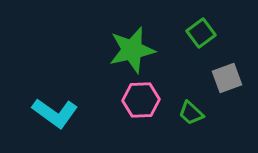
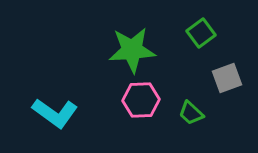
green star: rotated 9 degrees clockwise
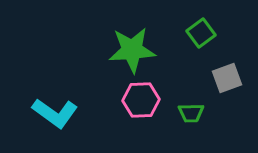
green trapezoid: rotated 44 degrees counterclockwise
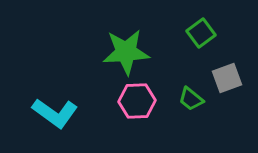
green star: moved 6 px left, 2 px down
pink hexagon: moved 4 px left, 1 px down
green trapezoid: moved 14 px up; rotated 40 degrees clockwise
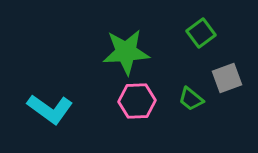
cyan L-shape: moved 5 px left, 4 px up
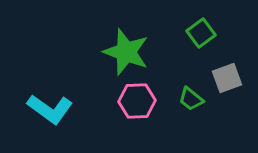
green star: rotated 24 degrees clockwise
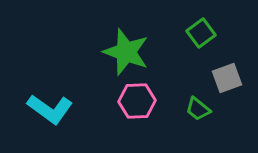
green trapezoid: moved 7 px right, 10 px down
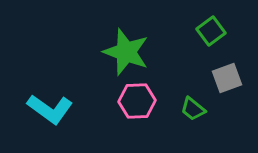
green square: moved 10 px right, 2 px up
green trapezoid: moved 5 px left
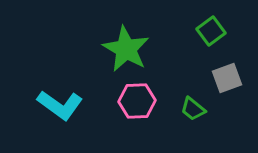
green star: moved 3 px up; rotated 9 degrees clockwise
cyan L-shape: moved 10 px right, 4 px up
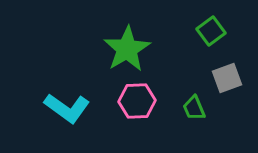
green star: moved 1 px right; rotated 12 degrees clockwise
cyan L-shape: moved 7 px right, 3 px down
green trapezoid: moved 1 px right, 1 px up; rotated 28 degrees clockwise
